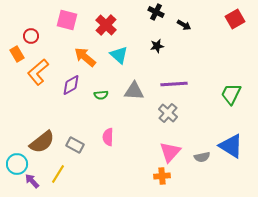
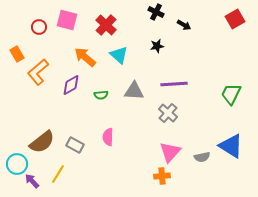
red circle: moved 8 px right, 9 px up
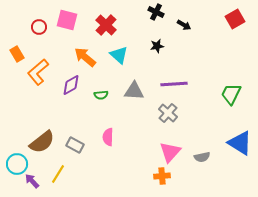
blue triangle: moved 9 px right, 3 px up
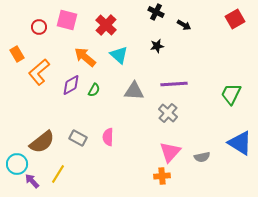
orange L-shape: moved 1 px right
green semicircle: moved 7 px left, 5 px up; rotated 56 degrees counterclockwise
gray rectangle: moved 3 px right, 7 px up
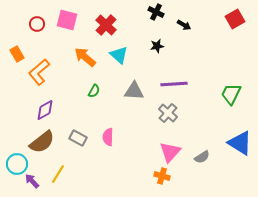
red circle: moved 2 px left, 3 px up
purple diamond: moved 26 px left, 25 px down
green semicircle: moved 1 px down
gray semicircle: rotated 21 degrees counterclockwise
orange cross: rotated 21 degrees clockwise
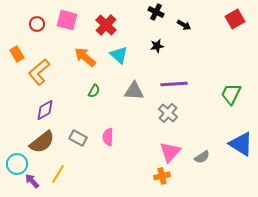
blue triangle: moved 1 px right, 1 px down
orange cross: rotated 28 degrees counterclockwise
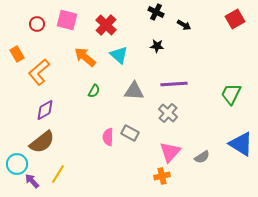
black star: rotated 16 degrees clockwise
gray rectangle: moved 52 px right, 5 px up
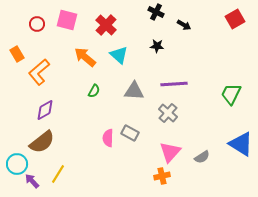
pink semicircle: moved 1 px down
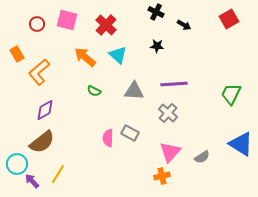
red square: moved 6 px left
cyan triangle: moved 1 px left
green semicircle: rotated 88 degrees clockwise
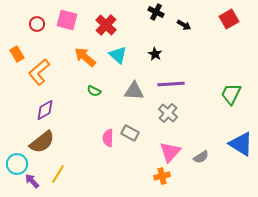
black star: moved 2 px left, 8 px down; rotated 24 degrees clockwise
purple line: moved 3 px left
gray semicircle: moved 1 px left
